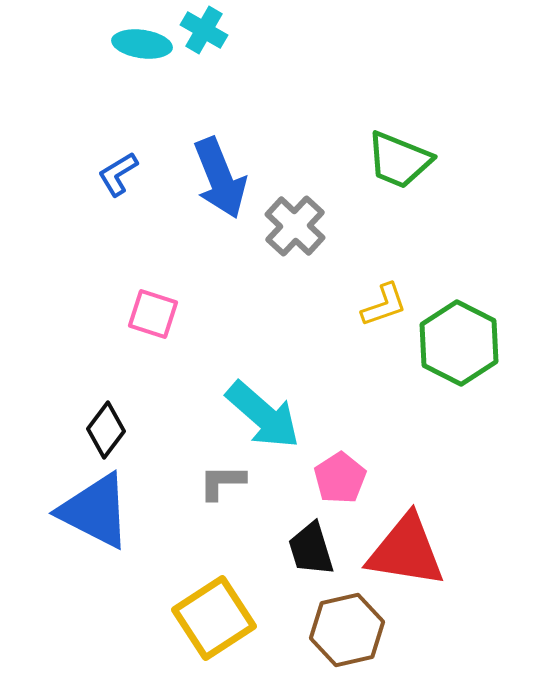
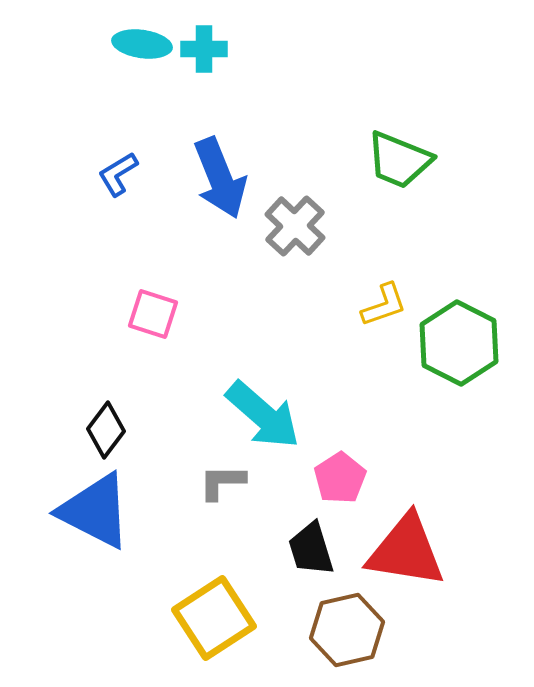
cyan cross: moved 19 px down; rotated 30 degrees counterclockwise
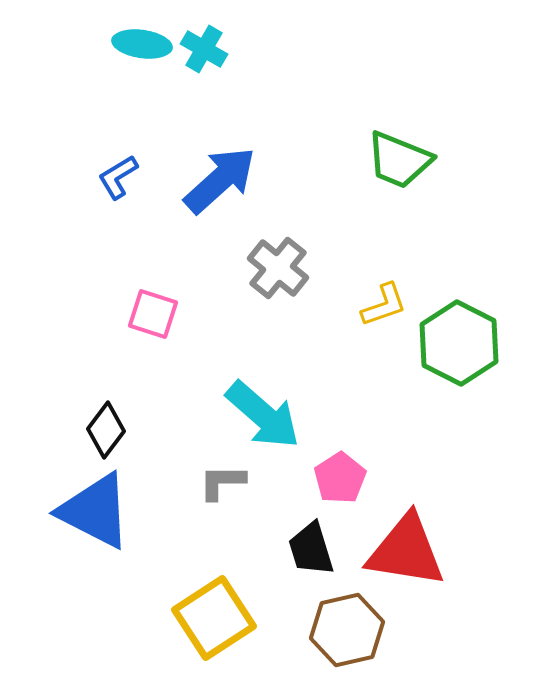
cyan cross: rotated 30 degrees clockwise
blue L-shape: moved 3 px down
blue arrow: moved 2 px down; rotated 110 degrees counterclockwise
gray cross: moved 17 px left, 42 px down; rotated 4 degrees counterclockwise
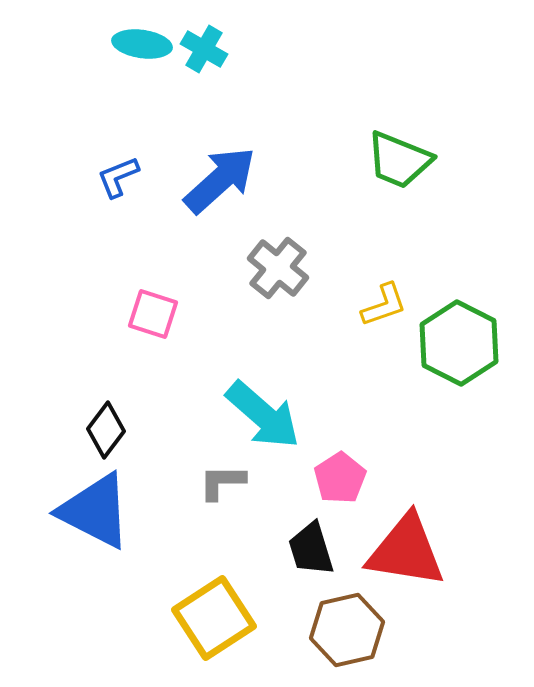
blue L-shape: rotated 9 degrees clockwise
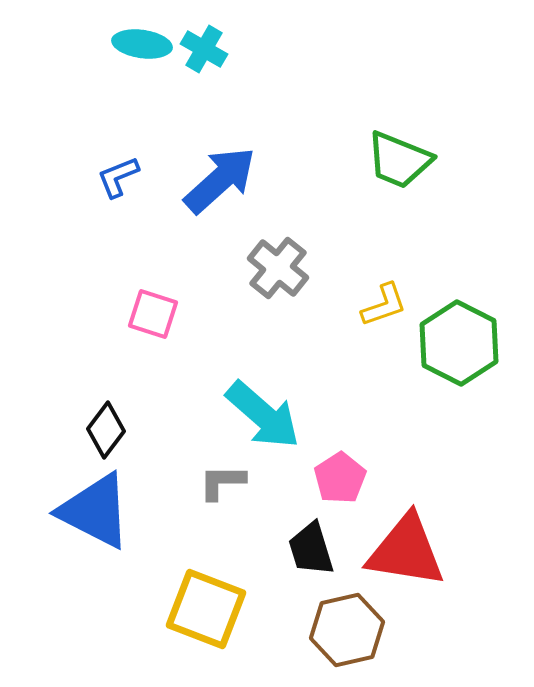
yellow square: moved 8 px left, 9 px up; rotated 36 degrees counterclockwise
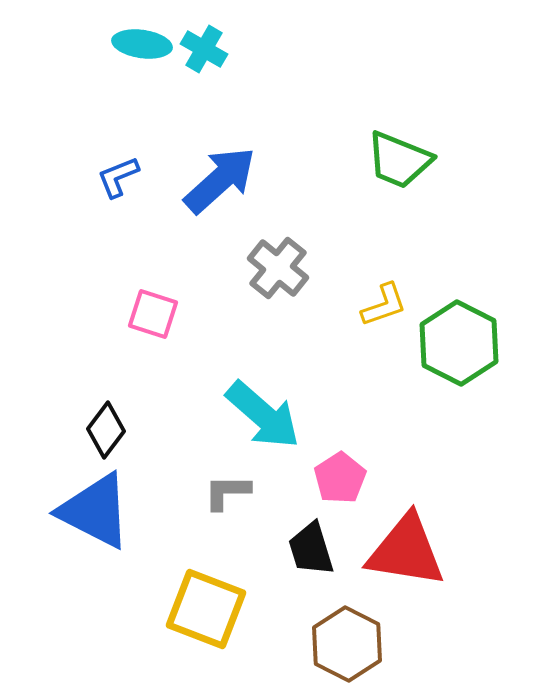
gray L-shape: moved 5 px right, 10 px down
brown hexagon: moved 14 px down; rotated 20 degrees counterclockwise
